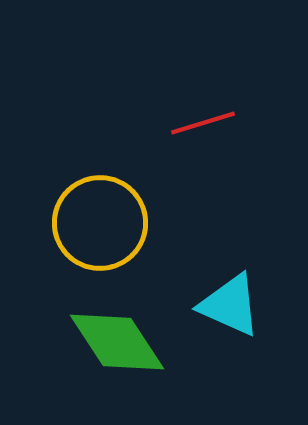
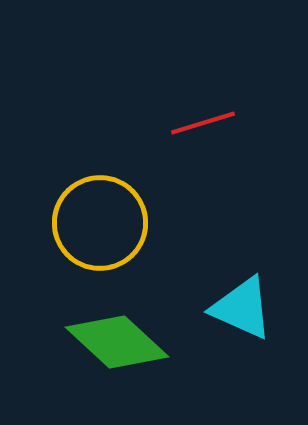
cyan triangle: moved 12 px right, 3 px down
green diamond: rotated 14 degrees counterclockwise
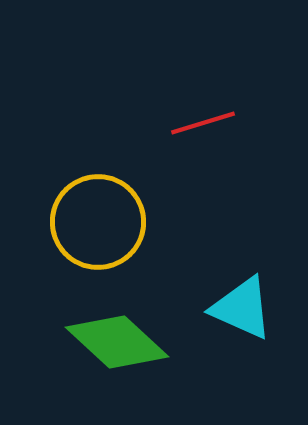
yellow circle: moved 2 px left, 1 px up
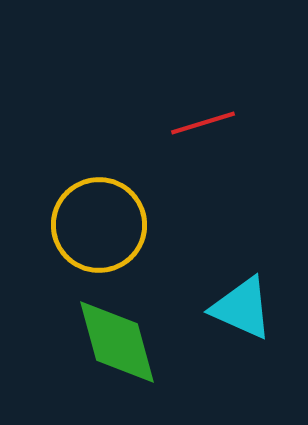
yellow circle: moved 1 px right, 3 px down
green diamond: rotated 32 degrees clockwise
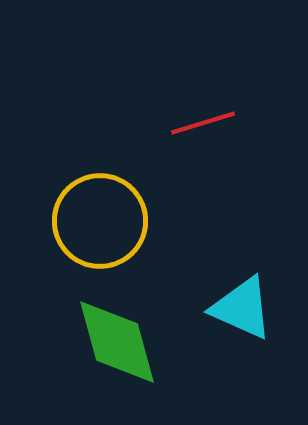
yellow circle: moved 1 px right, 4 px up
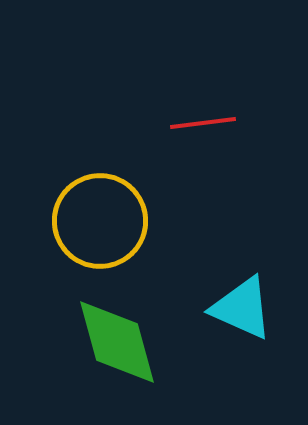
red line: rotated 10 degrees clockwise
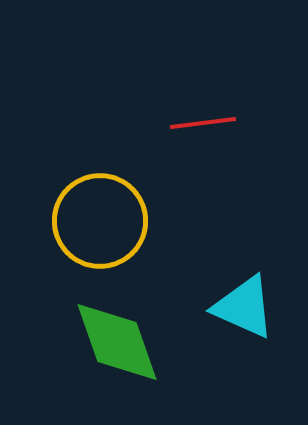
cyan triangle: moved 2 px right, 1 px up
green diamond: rotated 4 degrees counterclockwise
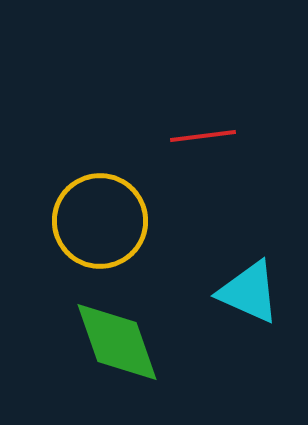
red line: moved 13 px down
cyan triangle: moved 5 px right, 15 px up
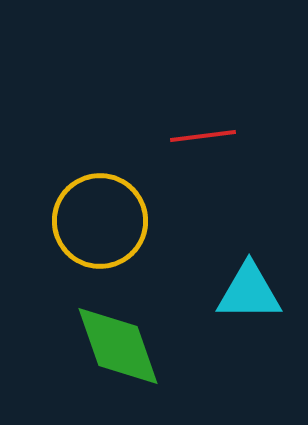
cyan triangle: rotated 24 degrees counterclockwise
green diamond: moved 1 px right, 4 px down
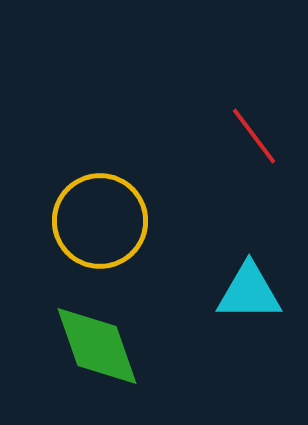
red line: moved 51 px right; rotated 60 degrees clockwise
green diamond: moved 21 px left
